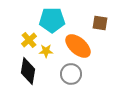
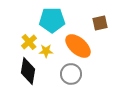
brown square: rotated 21 degrees counterclockwise
yellow cross: moved 2 px down
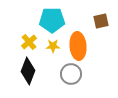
brown square: moved 1 px right, 2 px up
orange ellipse: rotated 44 degrees clockwise
yellow star: moved 7 px right, 5 px up
black diamond: rotated 12 degrees clockwise
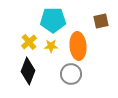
cyan pentagon: moved 1 px right
yellow star: moved 2 px left
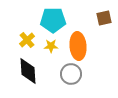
brown square: moved 3 px right, 3 px up
yellow cross: moved 2 px left, 2 px up
black diamond: rotated 24 degrees counterclockwise
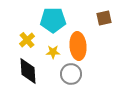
yellow star: moved 2 px right, 6 px down
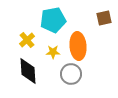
cyan pentagon: rotated 10 degrees counterclockwise
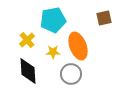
orange ellipse: rotated 16 degrees counterclockwise
